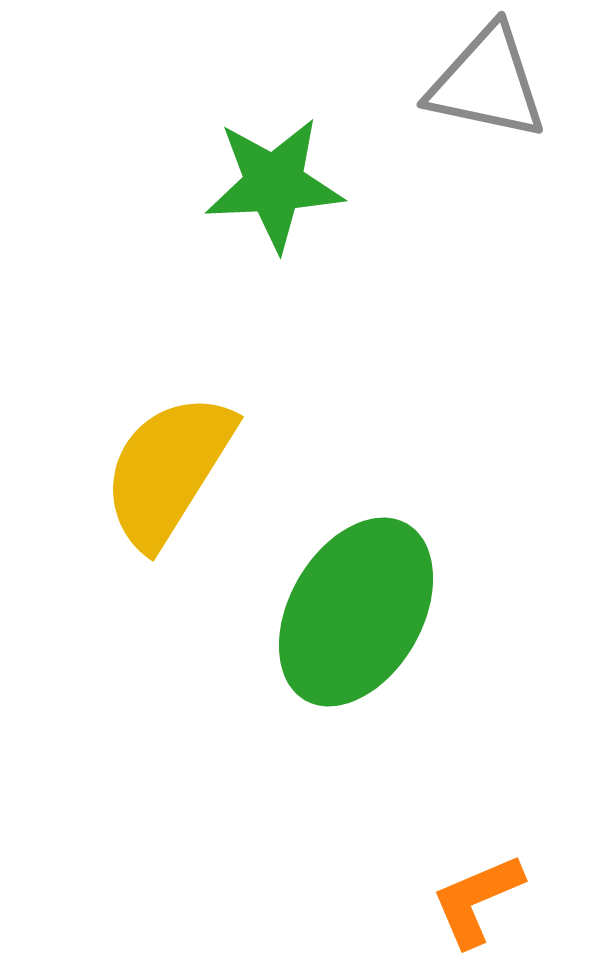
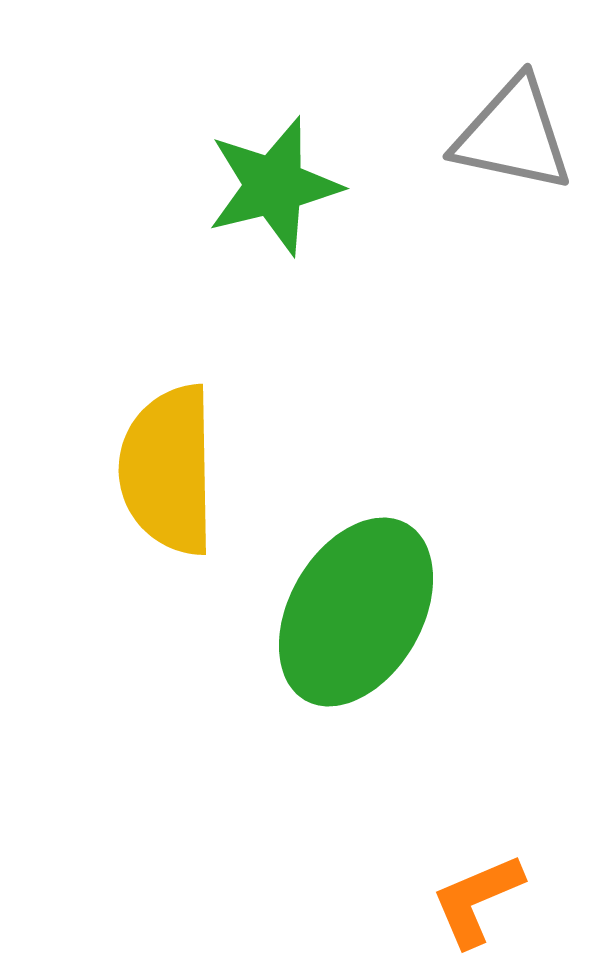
gray triangle: moved 26 px right, 52 px down
green star: moved 2 px down; rotated 11 degrees counterclockwise
yellow semicircle: rotated 33 degrees counterclockwise
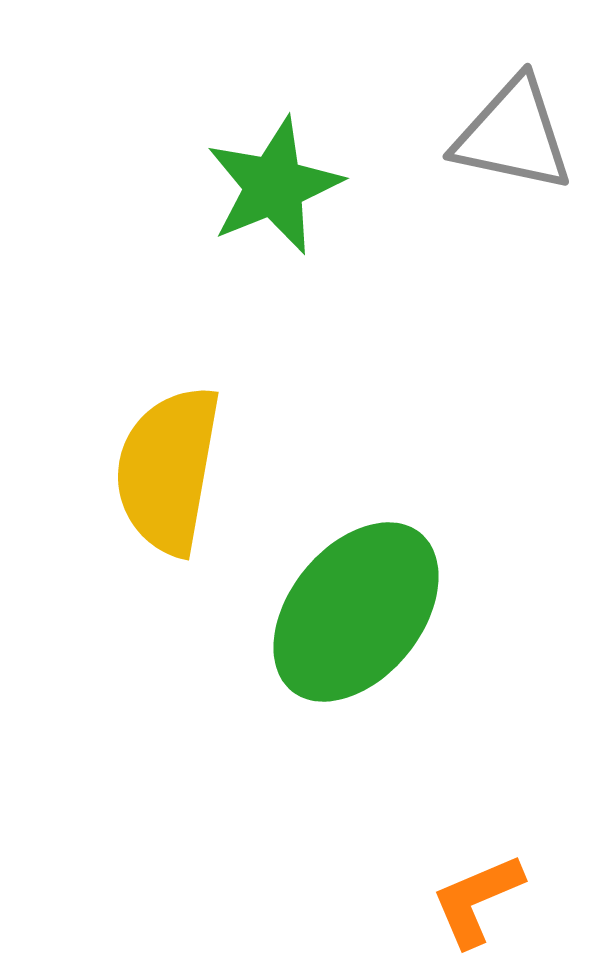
green star: rotated 8 degrees counterclockwise
yellow semicircle: rotated 11 degrees clockwise
green ellipse: rotated 9 degrees clockwise
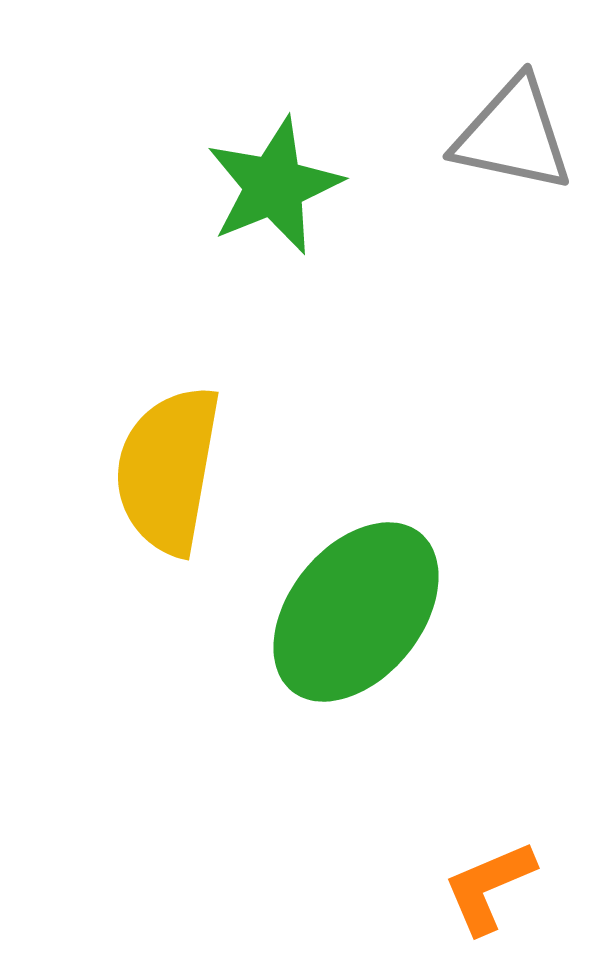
orange L-shape: moved 12 px right, 13 px up
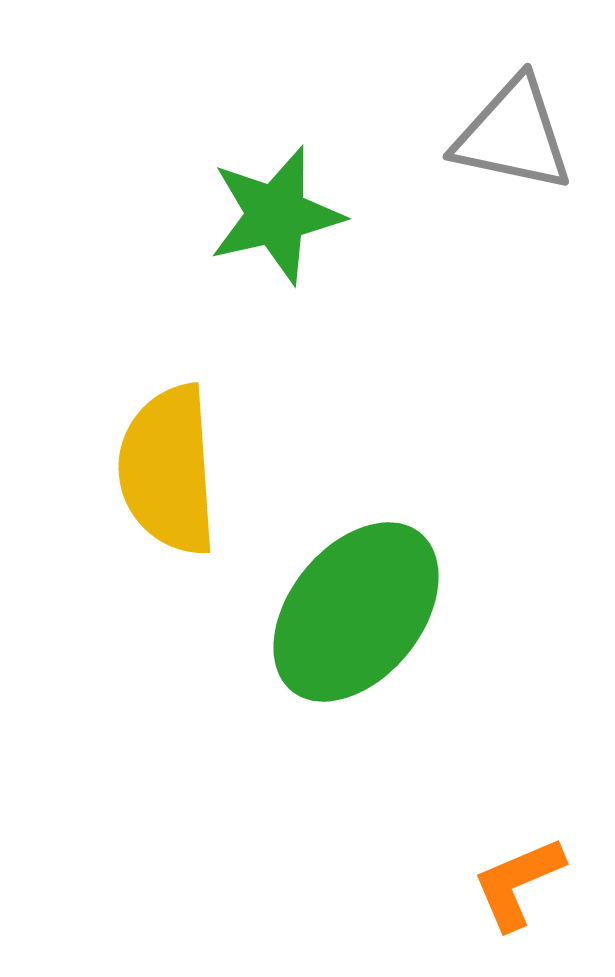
green star: moved 2 px right, 29 px down; rotated 9 degrees clockwise
yellow semicircle: rotated 14 degrees counterclockwise
orange L-shape: moved 29 px right, 4 px up
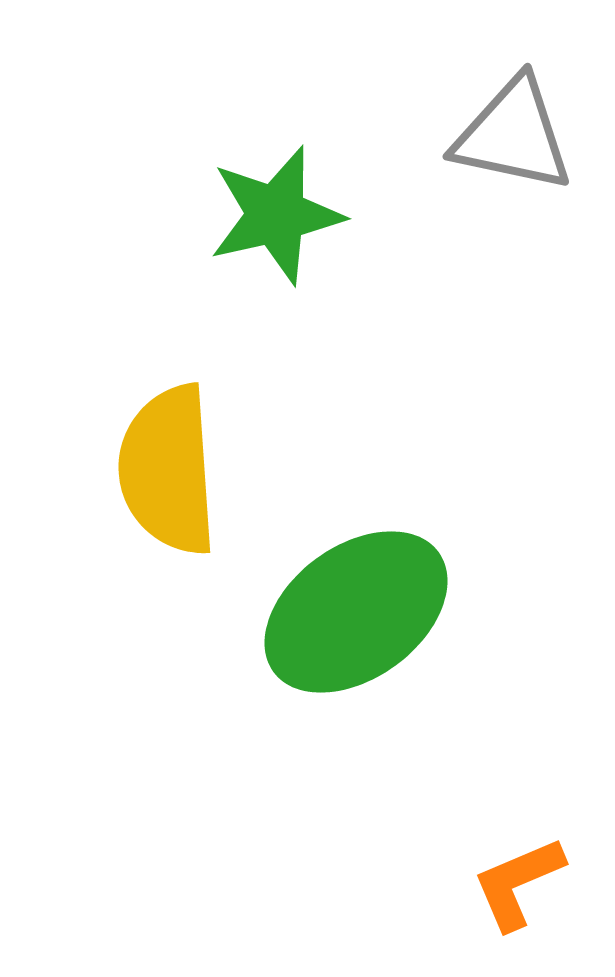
green ellipse: rotated 15 degrees clockwise
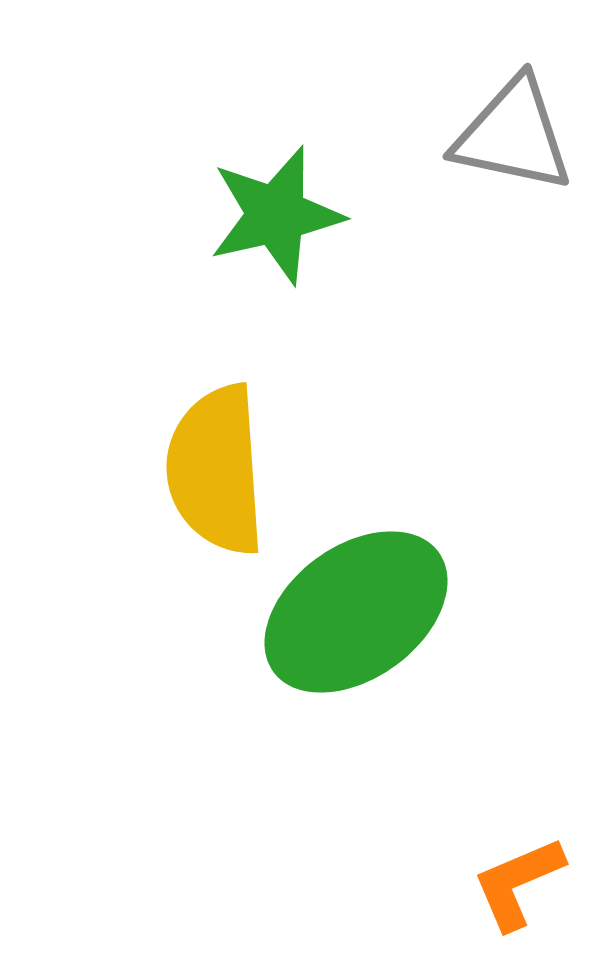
yellow semicircle: moved 48 px right
